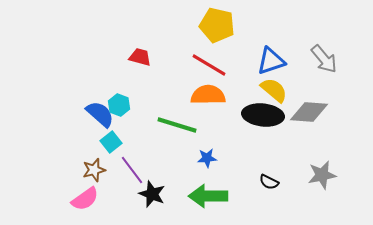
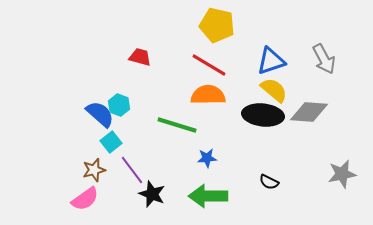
gray arrow: rotated 12 degrees clockwise
gray star: moved 20 px right, 1 px up
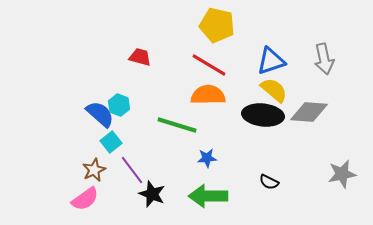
gray arrow: rotated 16 degrees clockwise
brown star: rotated 10 degrees counterclockwise
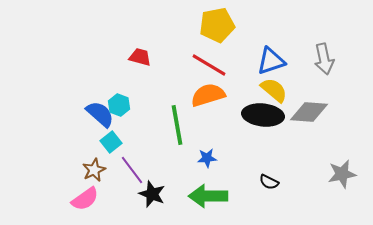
yellow pentagon: rotated 24 degrees counterclockwise
orange semicircle: rotated 16 degrees counterclockwise
green line: rotated 63 degrees clockwise
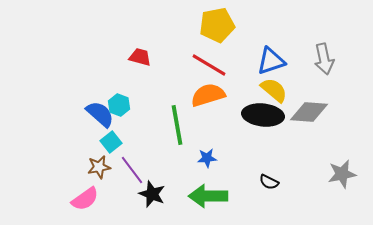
brown star: moved 5 px right, 3 px up; rotated 15 degrees clockwise
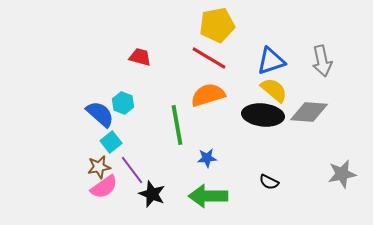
gray arrow: moved 2 px left, 2 px down
red line: moved 7 px up
cyan hexagon: moved 4 px right, 2 px up
pink semicircle: moved 19 px right, 12 px up
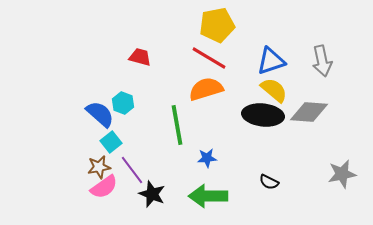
orange semicircle: moved 2 px left, 6 px up
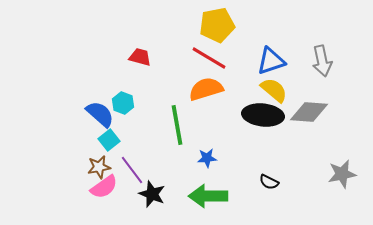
cyan square: moved 2 px left, 2 px up
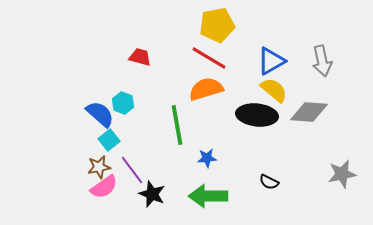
blue triangle: rotated 12 degrees counterclockwise
black ellipse: moved 6 px left
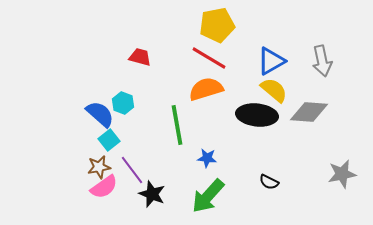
blue star: rotated 12 degrees clockwise
green arrow: rotated 48 degrees counterclockwise
